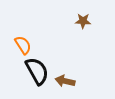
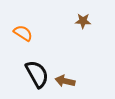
orange semicircle: moved 12 px up; rotated 24 degrees counterclockwise
black semicircle: moved 3 px down
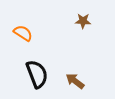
black semicircle: rotated 8 degrees clockwise
brown arrow: moved 10 px right; rotated 24 degrees clockwise
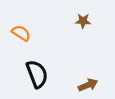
orange semicircle: moved 2 px left
brown arrow: moved 13 px right, 4 px down; rotated 120 degrees clockwise
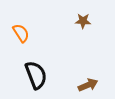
orange semicircle: rotated 24 degrees clockwise
black semicircle: moved 1 px left, 1 px down
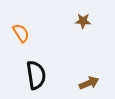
black semicircle: rotated 12 degrees clockwise
brown arrow: moved 1 px right, 2 px up
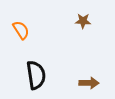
orange semicircle: moved 3 px up
brown arrow: rotated 24 degrees clockwise
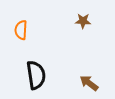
orange semicircle: rotated 144 degrees counterclockwise
brown arrow: rotated 144 degrees counterclockwise
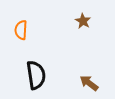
brown star: rotated 28 degrees clockwise
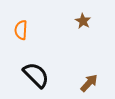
black semicircle: rotated 36 degrees counterclockwise
brown arrow: rotated 96 degrees clockwise
